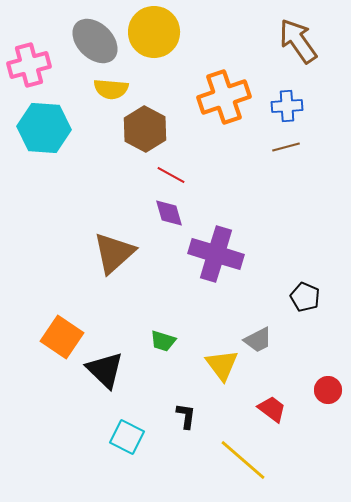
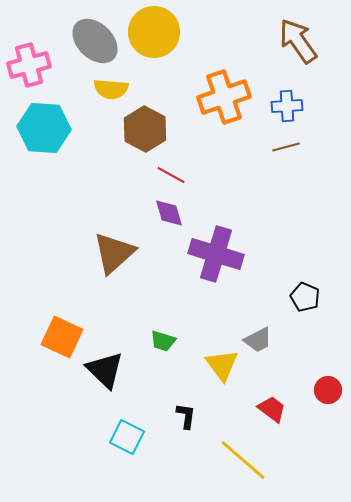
orange square: rotated 9 degrees counterclockwise
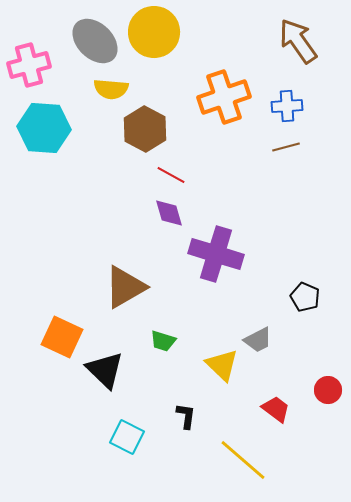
brown triangle: moved 11 px right, 34 px down; rotated 12 degrees clockwise
yellow triangle: rotated 9 degrees counterclockwise
red trapezoid: moved 4 px right
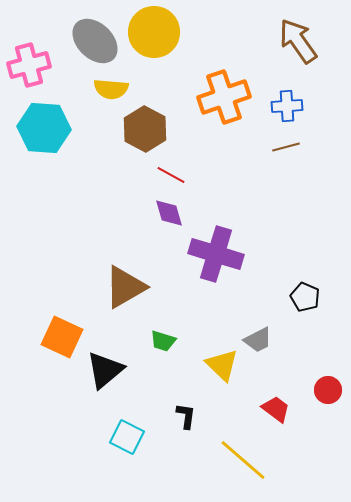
black triangle: rotated 36 degrees clockwise
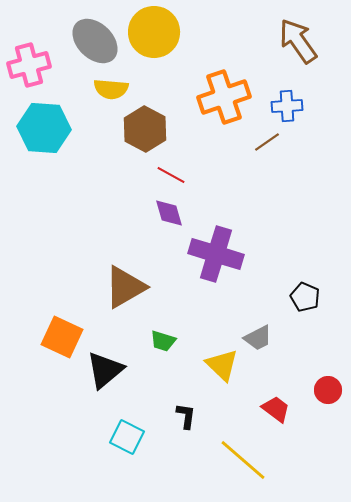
brown line: moved 19 px left, 5 px up; rotated 20 degrees counterclockwise
gray trapezoid: moved 2 px up
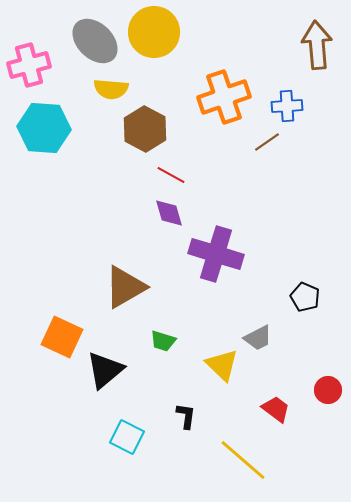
brown arrow: moved 19 px right, 4 px down; rotated 30 degrees clockwise
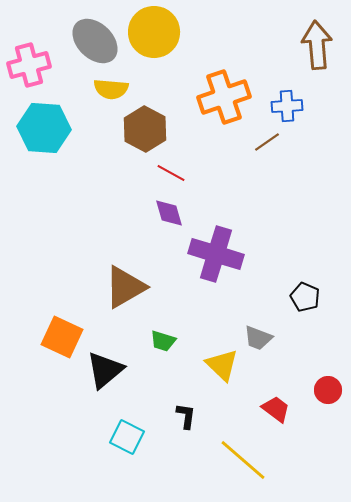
red line: moved 2 px up
gray trapezoid: rotated 48 degrees clockwise
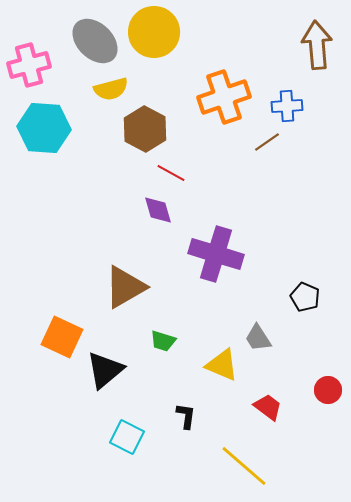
yellow semicircle: rotated 20 degrees counterclockwise
purple diamond: moved 11 px left, 3 px up
gray trapezoid: rotated 36 degrees clockwise
yellow triangle: rotated 21 degrees counterclockwise
red trapezoid: moved 8 px left, 2 px up
yellow line: moved 1 px right, 6 px down
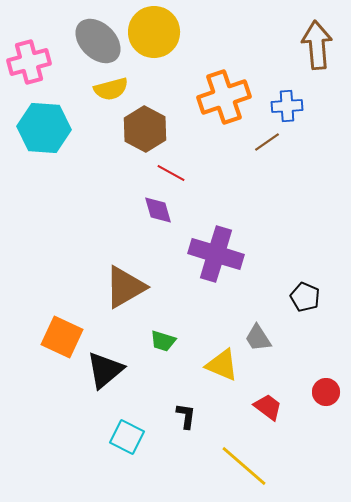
gray ellipse: moved 3 px right
pink cross: moved 3 px up
red circle: moved 2 px left, 2 px down
